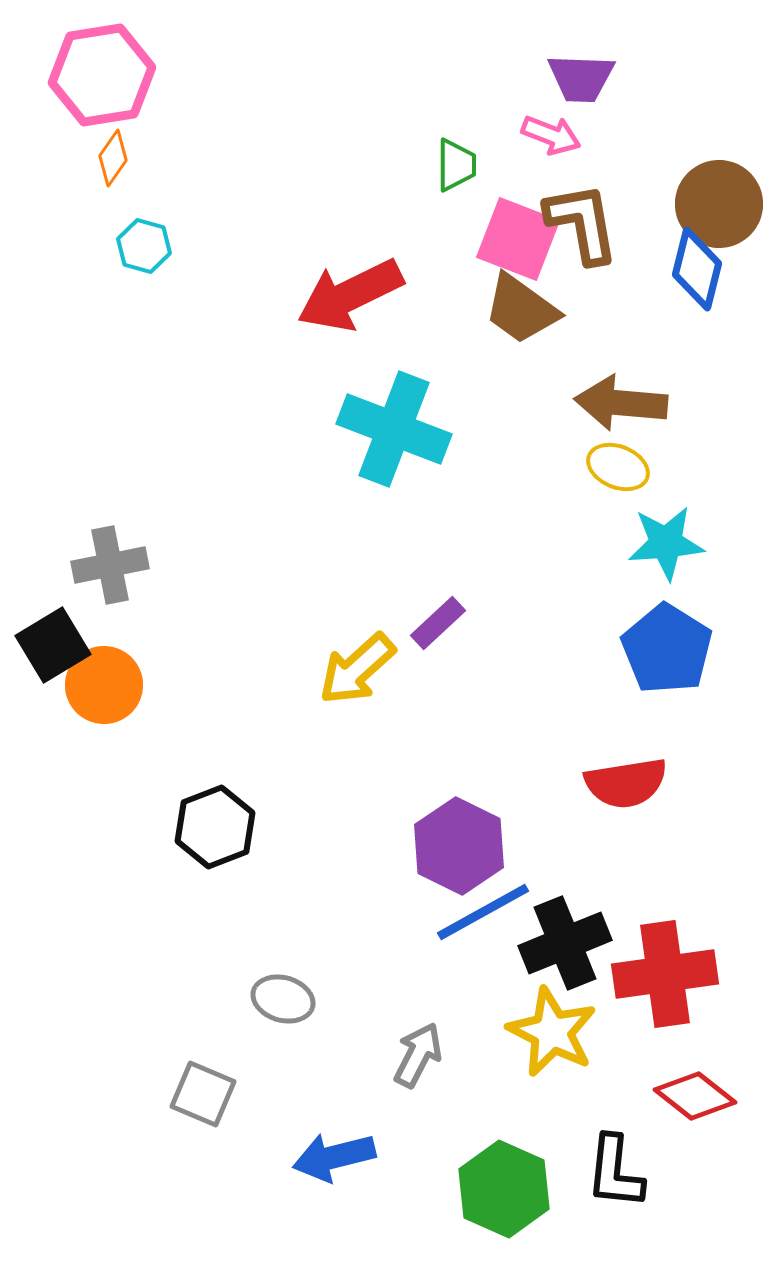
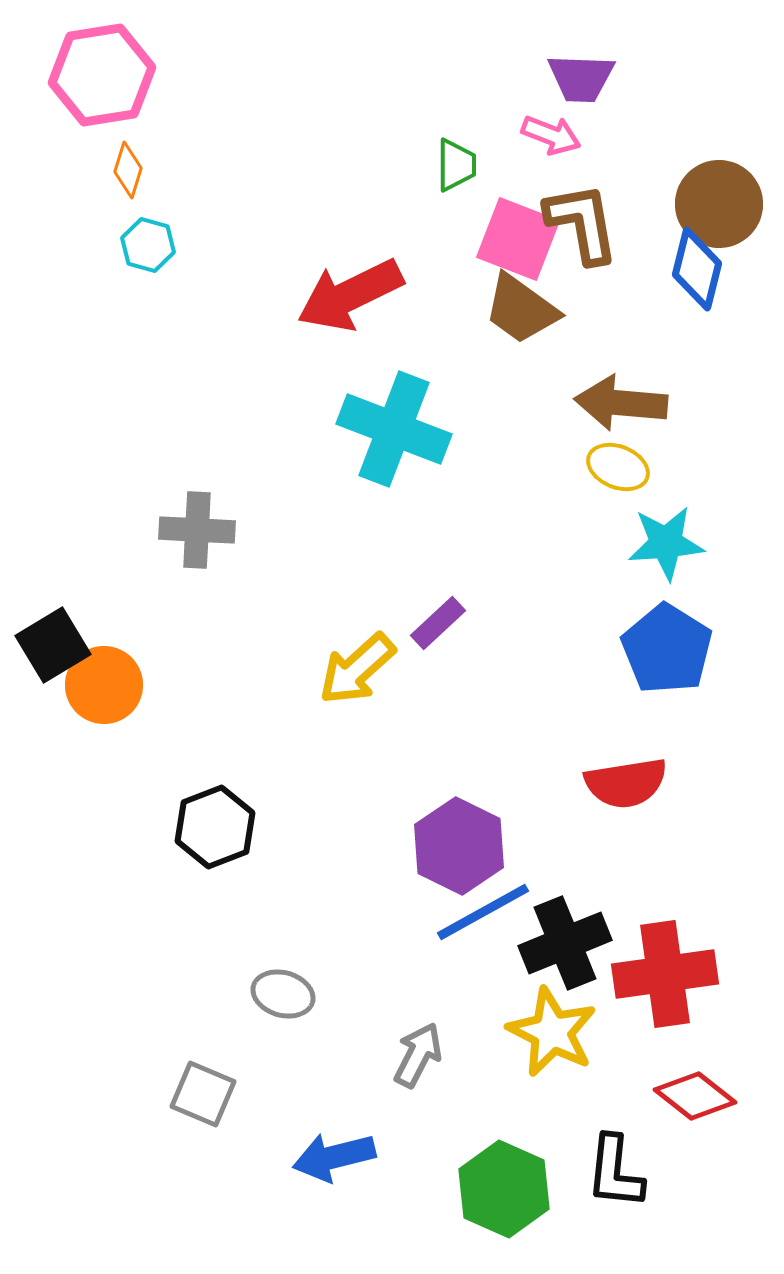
orange diamond: moved 15 px right, 12 px down; rotated 18 degrees counterclockwise
cyan hexagon: moved 4 px right, 1 px up
gray cross: moved 87 px right, 35 px up; rotated 14 degrees clockwise
gray ellipse: moved 5 px up
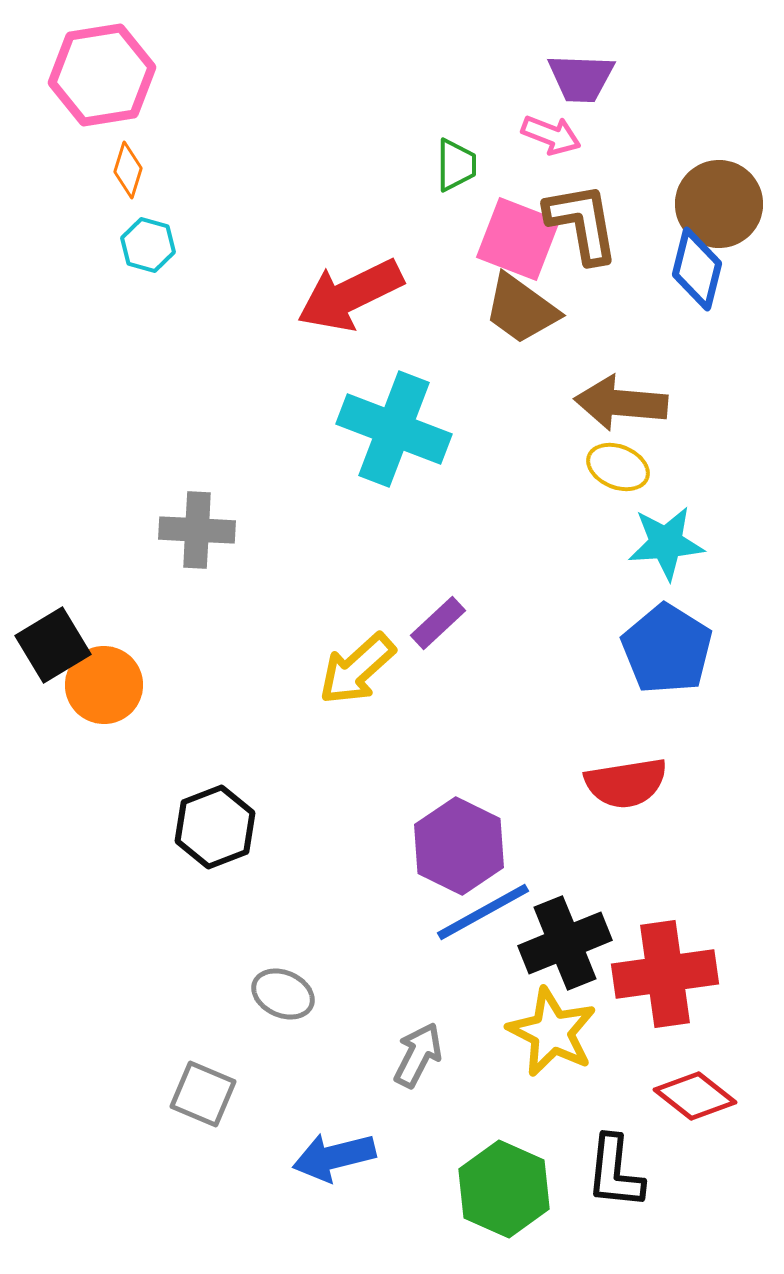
gray ellipse: rotated 8 degrees clockwise
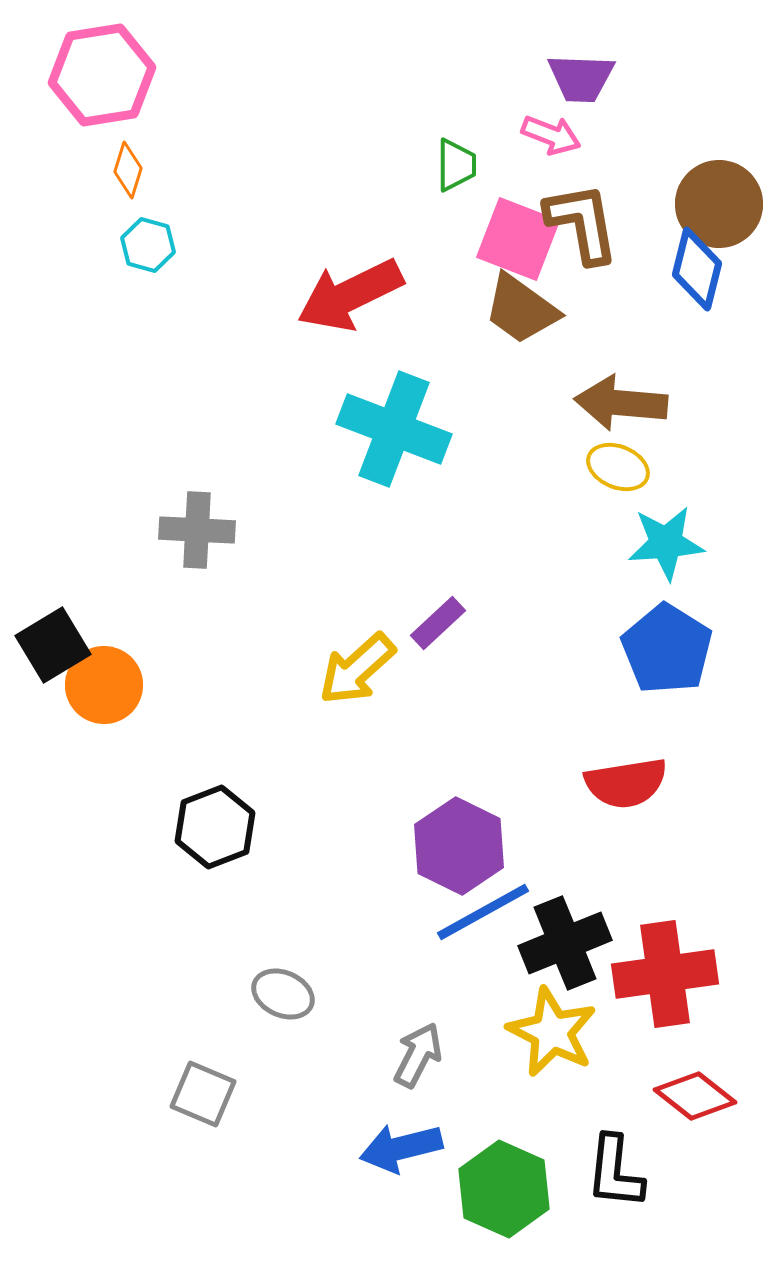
blue arrow: moved 67 px right, 9 px up
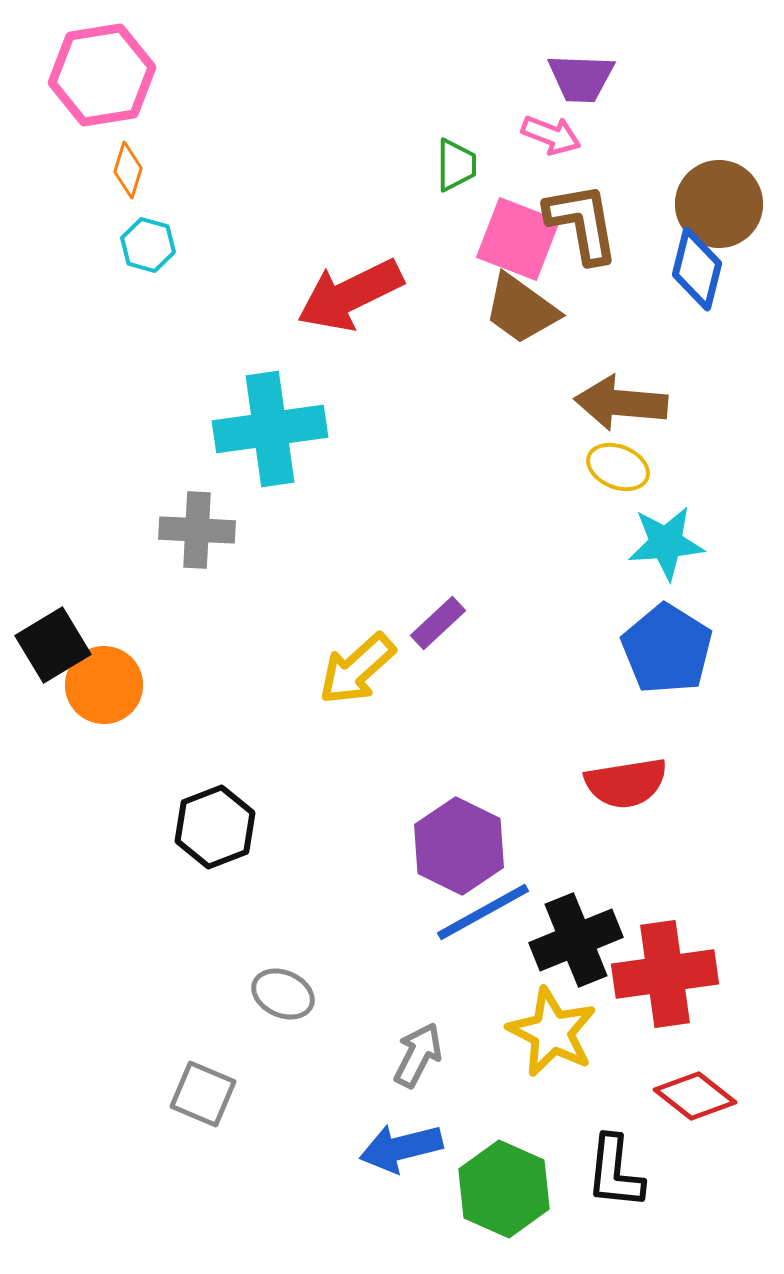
cyan cross: moved 124 px left; rotated 29 degrees counterclockwise
black cross: moved 11 px right, 3 px up
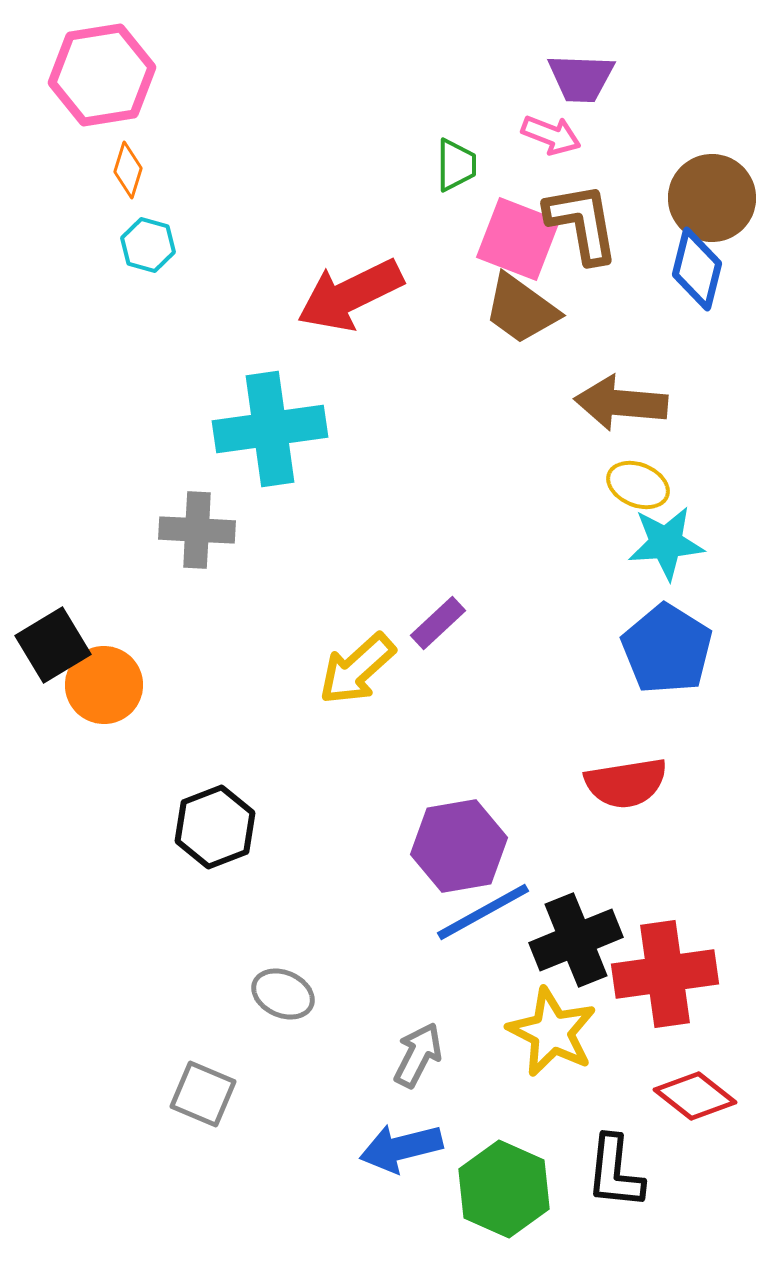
brown circle: moved 7 px left, 6 px up
yellow ellipse: moved 20 px right, 18 px down
purple hexagon: rotated 24 degrees clockwise
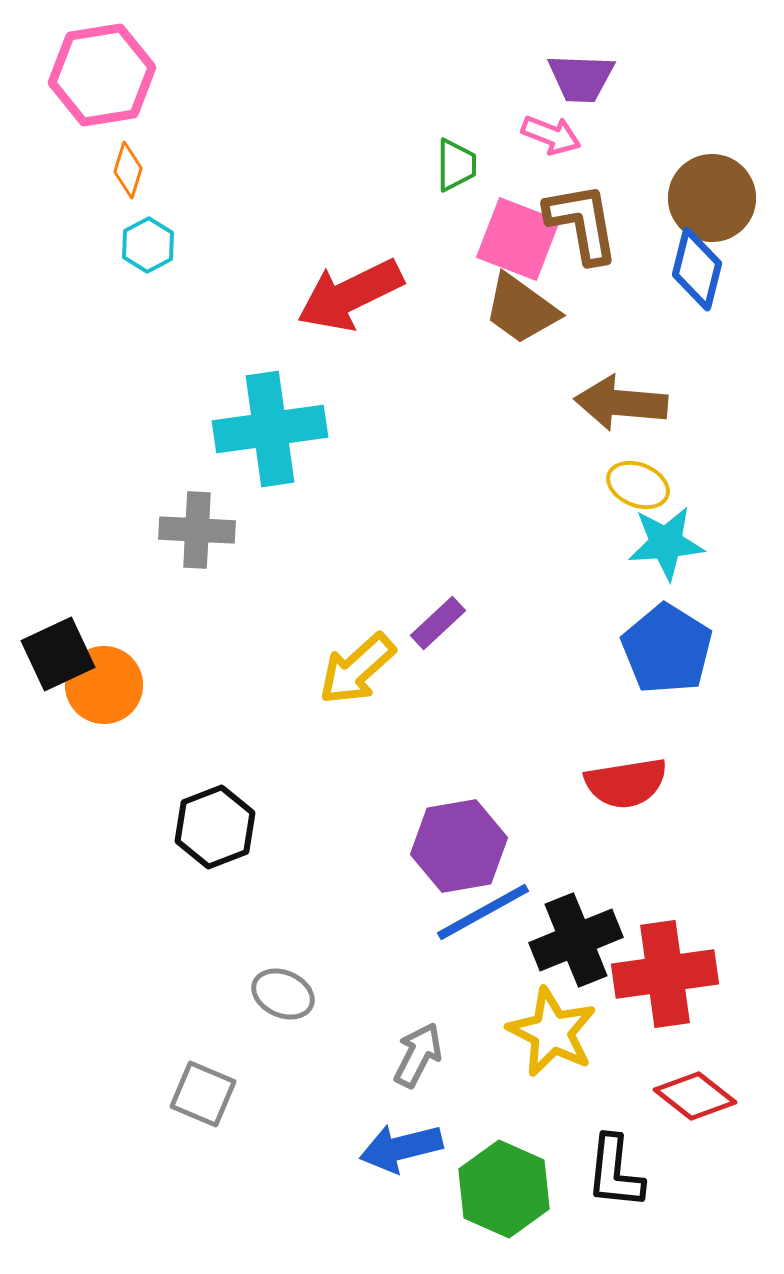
cyan hexagon: rotated 16 degrees clockwise
black square: moved 5 px right, 9 px down; rotated 6 degrees clockwise
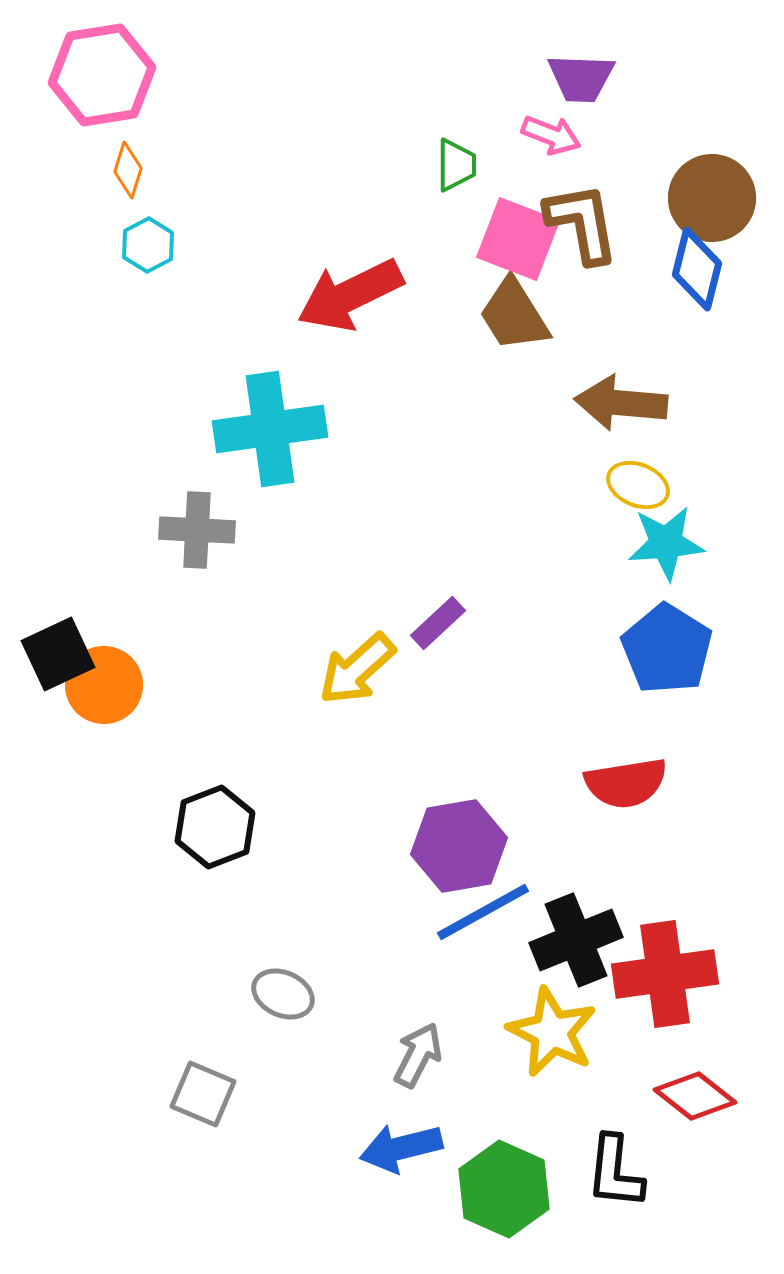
brown trapezoid: moved 7 px left, 6 px down; rotated 22 degrees clockwise
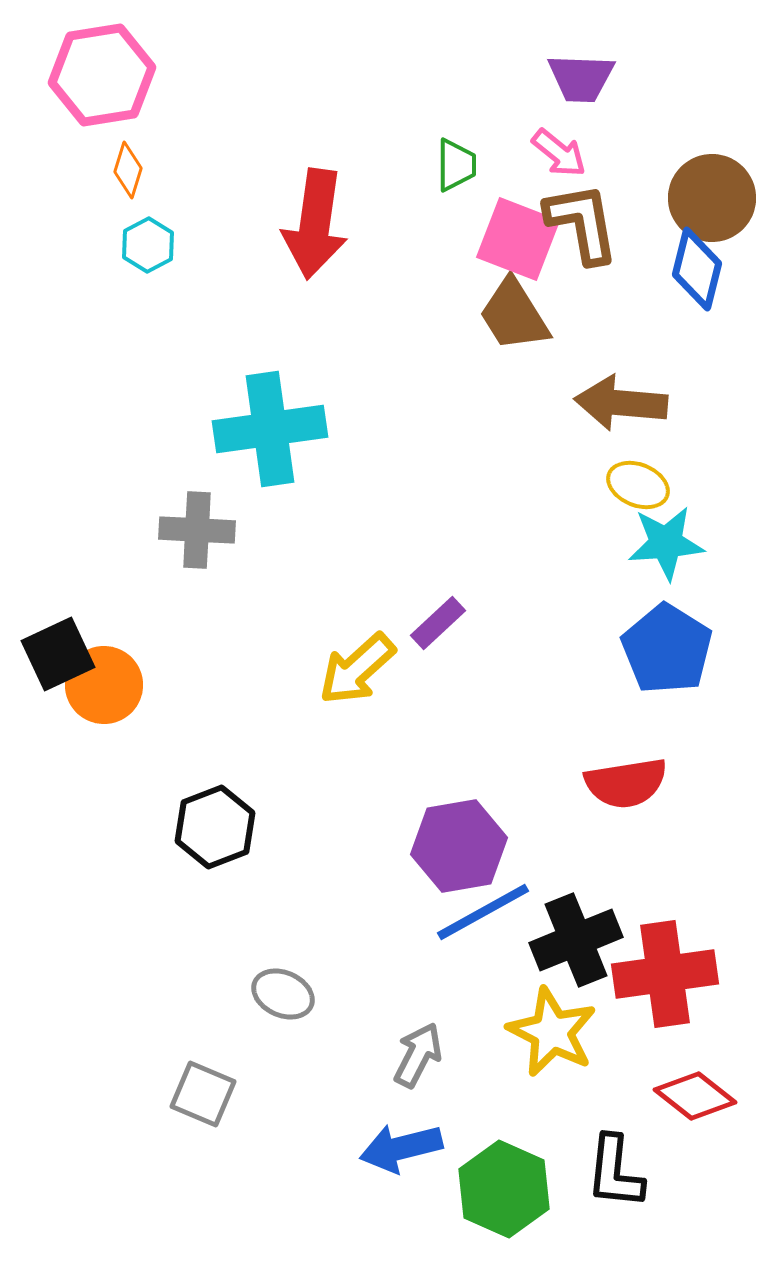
pink arrow: moved 8 px right, 18 px down; rotated 18 degrees clockwise
red arrow: moved 35 px left, 71 px up; rotated 56 degrees counterclockwise
